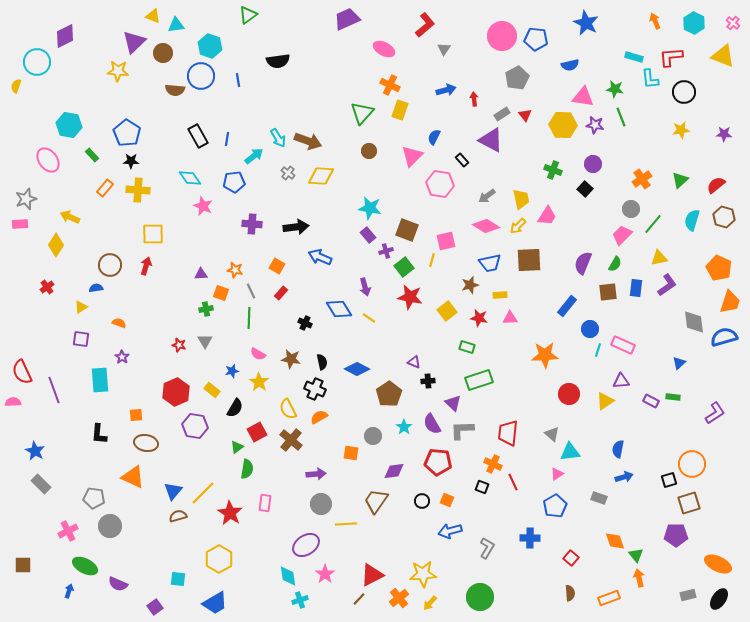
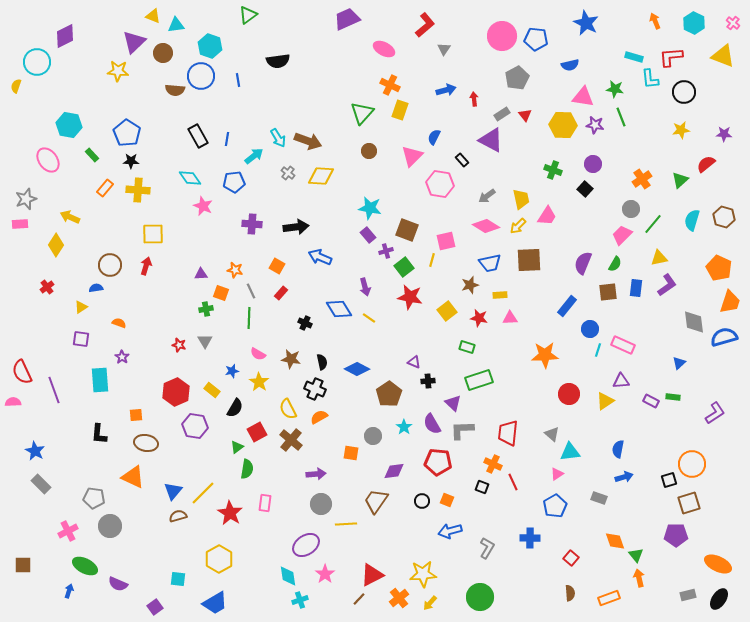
red semicircle at (716, 185): moved 10 px left, 21 px up
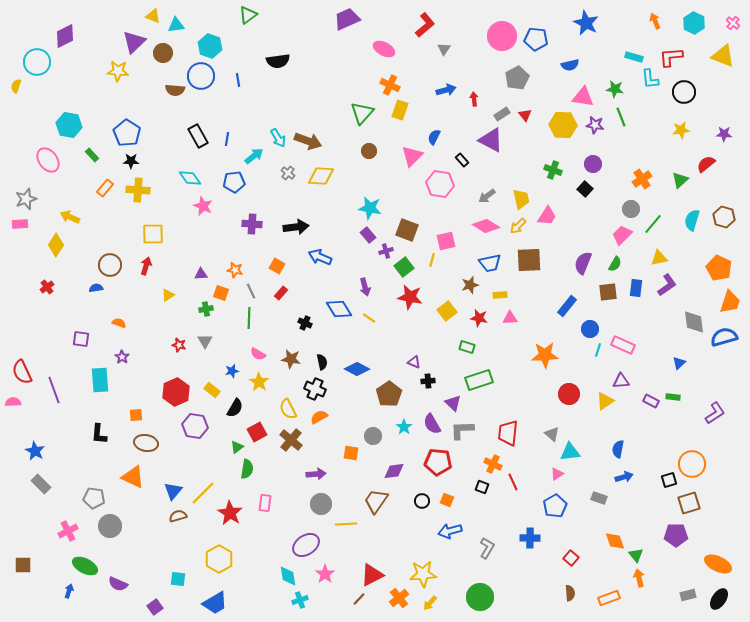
yellow triangle at (81, 307): moved 87 px right, 12 px up
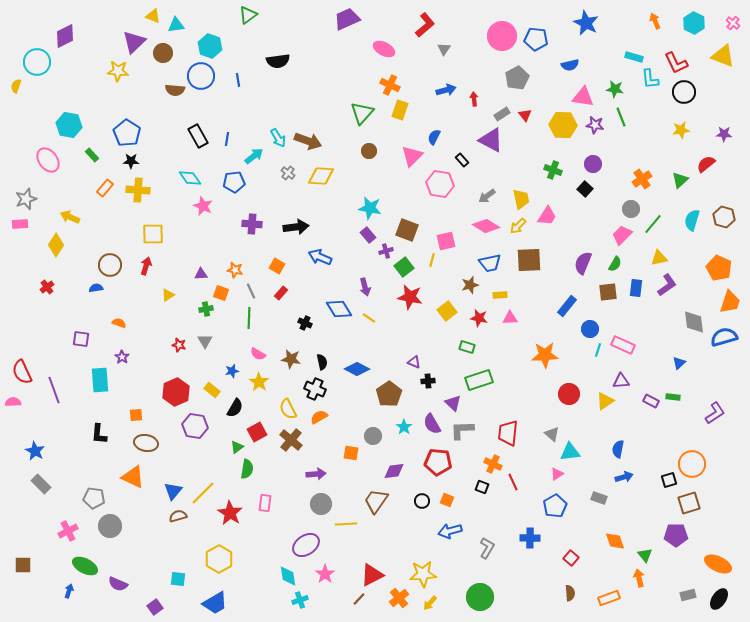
red L-shape at (671, 57): moved 5 px right, 6 px down; rotated 110 degrees counterclockwise
green triangle at (636, 555): moved 9 px right
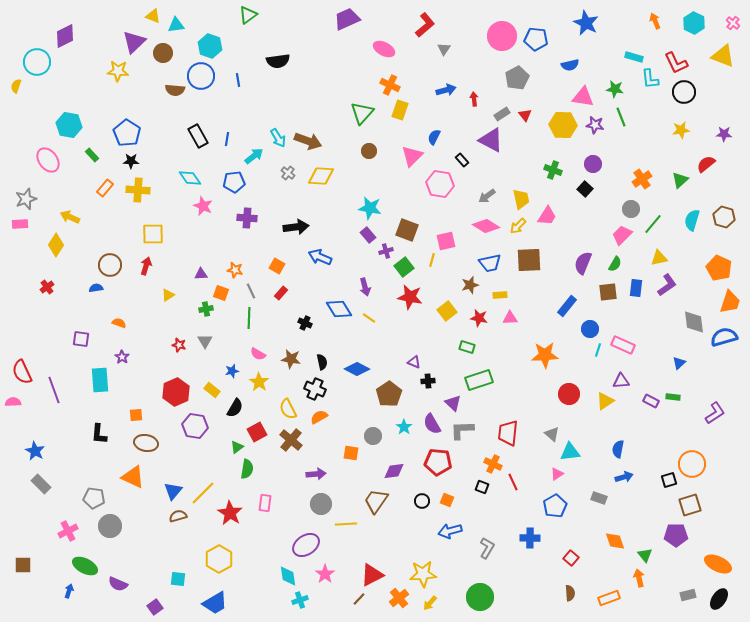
purple cross at (252, 224): moved 5 px left, 6 px up
brown square at (689, 503): moved 1 px right, 2 px down
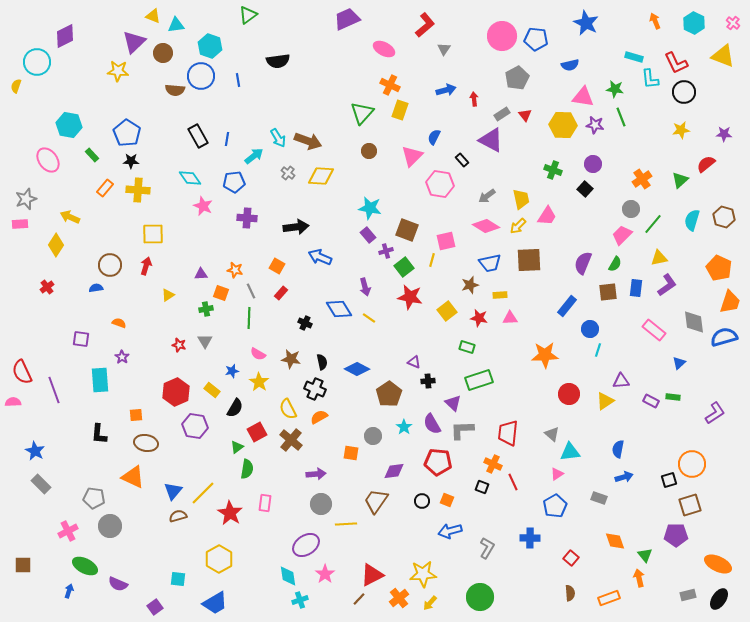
pink rectangle at (623, 345): moved 31 px right, 15 px up; rotated 15 degrees clockwise
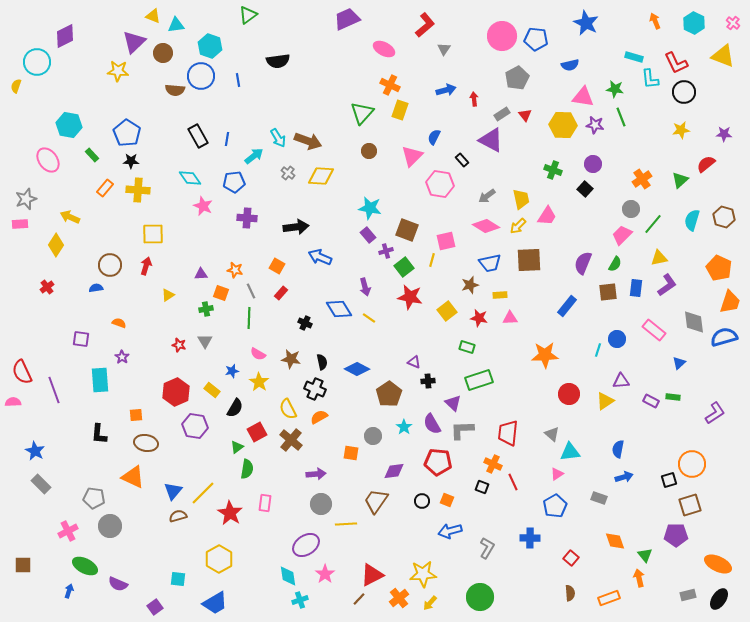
blue circle at (590, 329): moved 27 px right, 10 px down
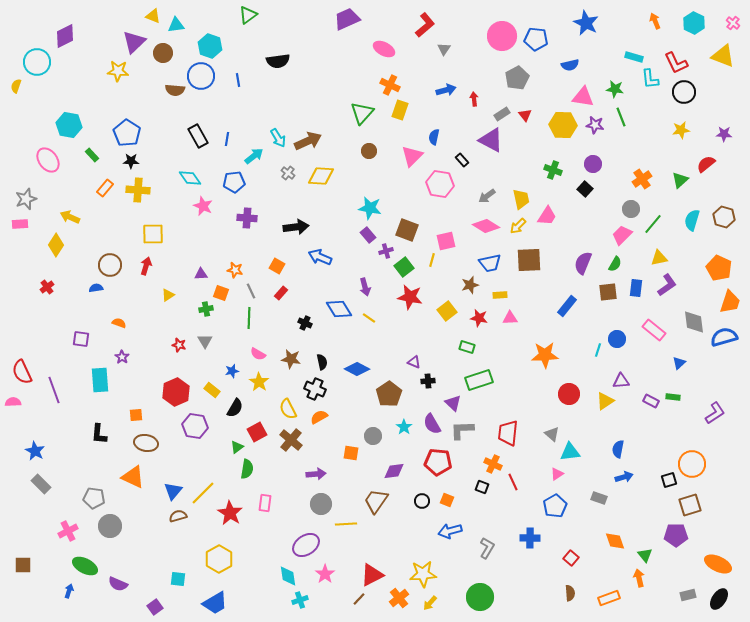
blue semicircle at (434, 137): rotated 14 degrees counterclockwise
brown arrow at (308, 141): rotated 44 degrees counterclockwise
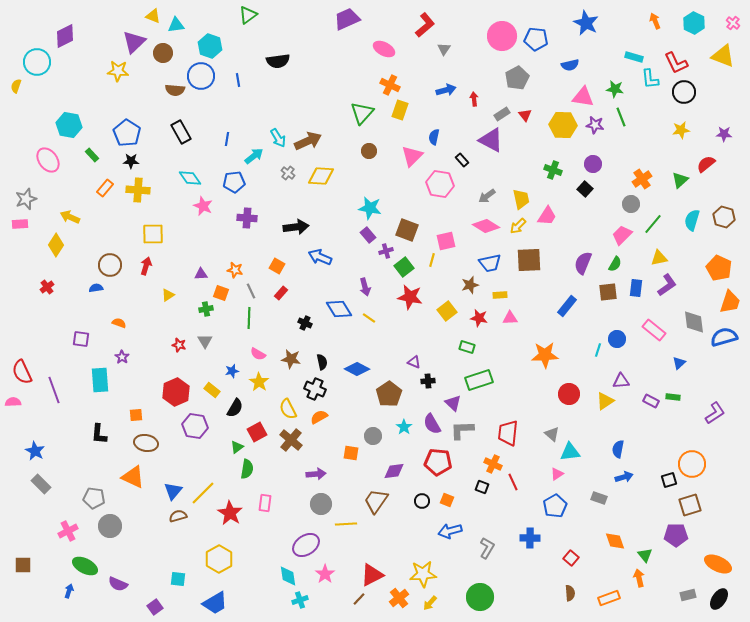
black rectangle at (198, 136): moved 17 px left, 4 px up
gray circle at (631, 209): moved 5 px up
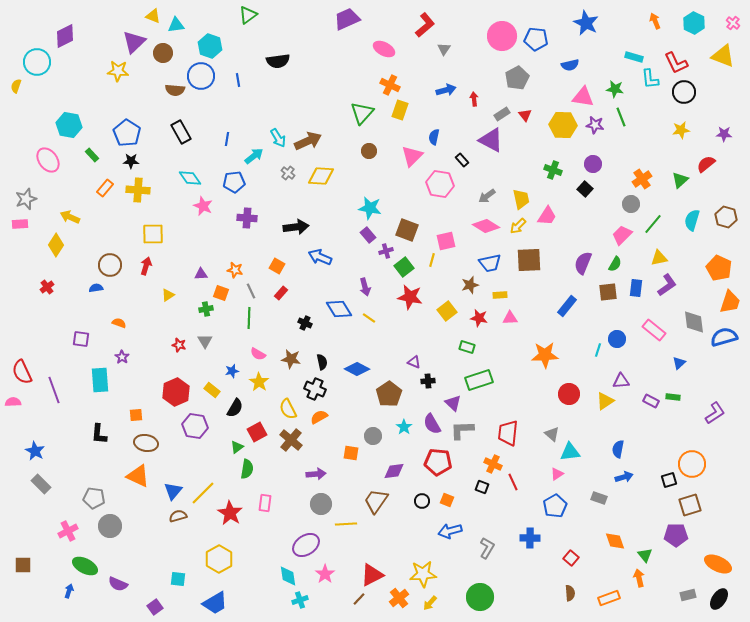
brown hexagon at (724, 217): moved 2 px right
orange triangle at (133, 477): moved 5 px right, 1 px up
